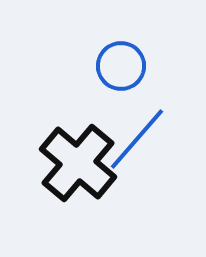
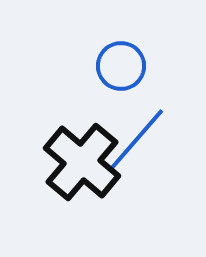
black cross: moved 4 px right, 1 px up
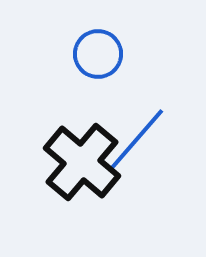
blue circle: moved 23 px left, 12 px up
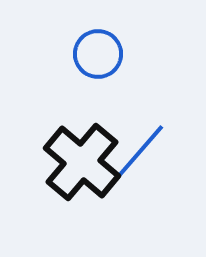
blue line: moved 16 px down
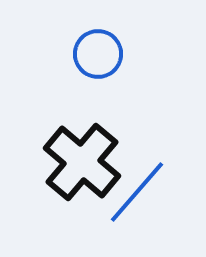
blue line: moved 37 px down
